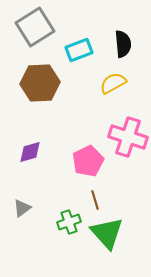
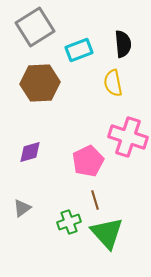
yellow semicircle: rotated 72 degrees counterclockwise
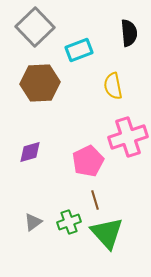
gray square: rotated 12 degrees counterclockwise
black semicircle: moved 6 px right, 11 px up
yellow semicircle: moved 3 px down
pink cross: rotated 36 degrees counterclockwise
gray triangle: moved 11 px right, 14 px down
